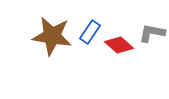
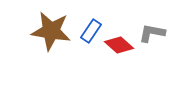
blue rectangle: moved 1 px right, 1 px up
brown star: moved 1 px left, 5 px up
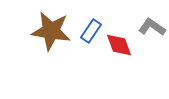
gray L-shape: moved 6 px up; rotated 24 degrees clockwise
red diamond: rotated 28 degrees clockwise
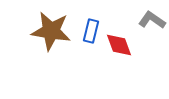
gray L-shape: moved 7 px up
blue rectangle: rotated 20 degrees counterclockwise
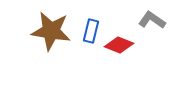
red diamond: rotated 48 degrees counterclockwise
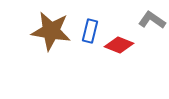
blue rectangle: moved 1 px left
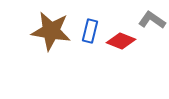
red diamond: moved 2 px right, 4 px up
